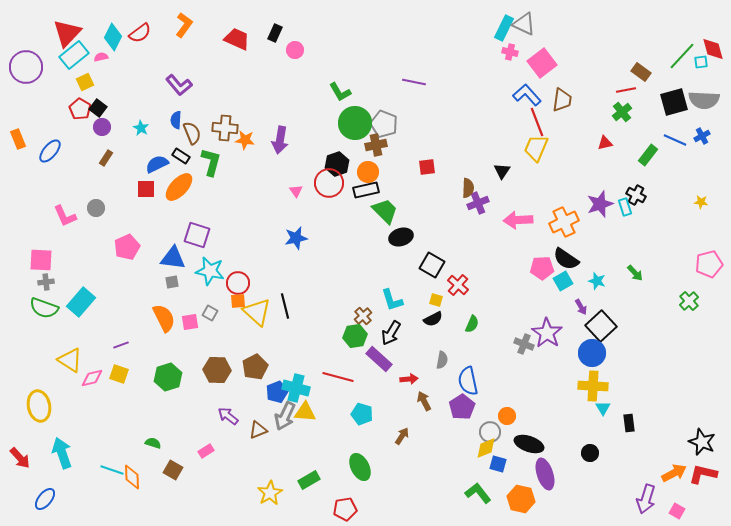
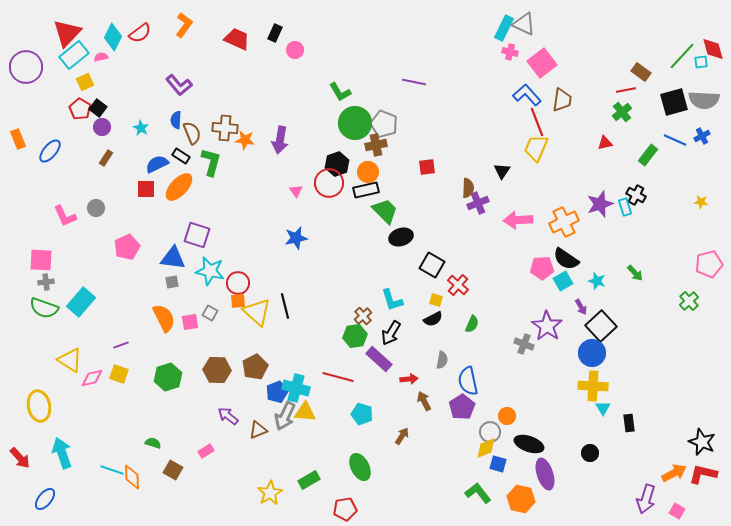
purple star at (547, 333): moved 7 px up
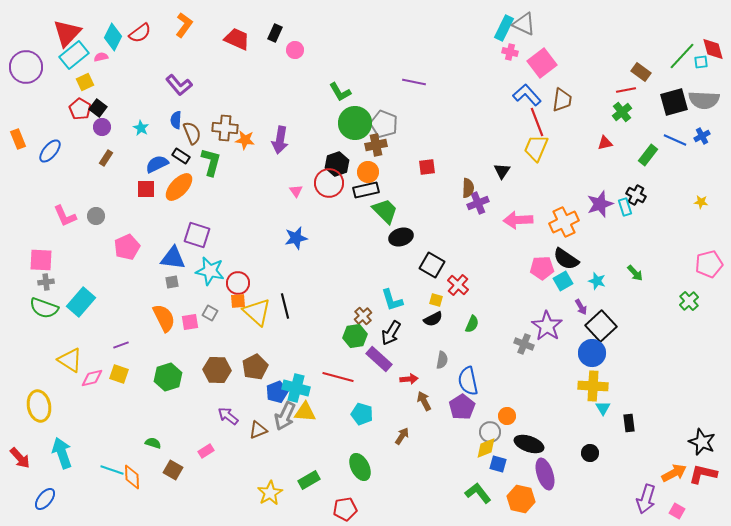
gray circle at (96, 208): moved 8 px down
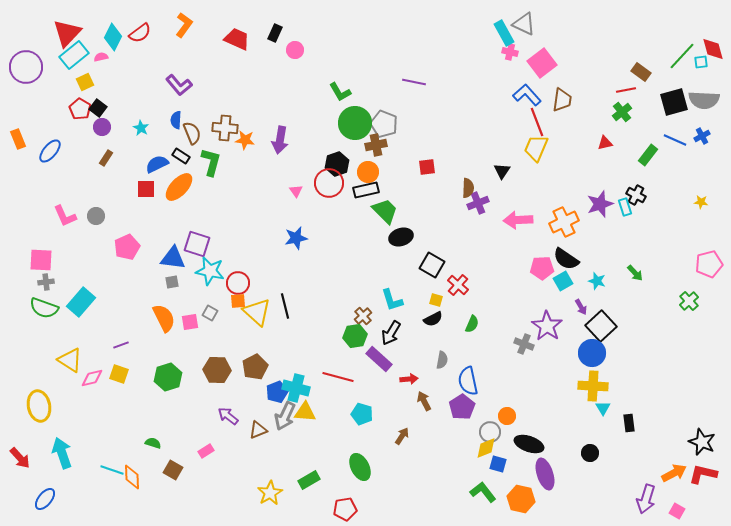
cyan rectangle at (504, 28): moved 5 px down; rotated 55 degrees counterclockwise
purple square at (197, 235): moved 9 px down
green L-shape at (478, 493): moved 5 px right, 1 px up
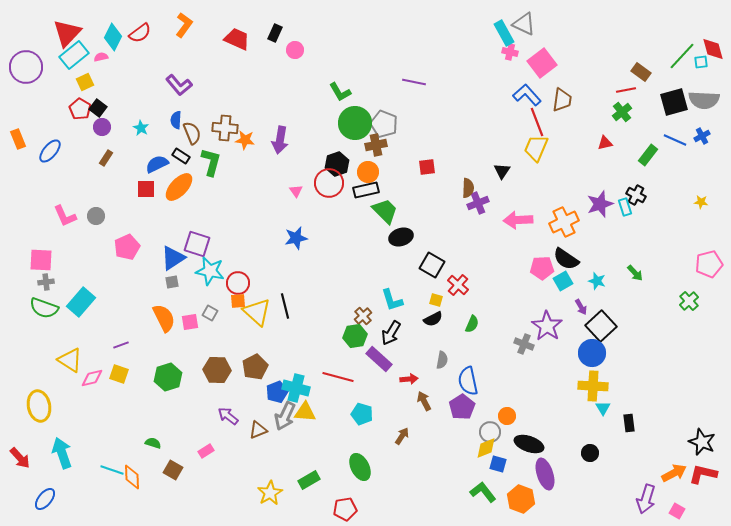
blue triangle at (173, 258): rotated 40 degrees counterclockwise
orange hexagon at (521, 499): rotated 8 degrees clockwise
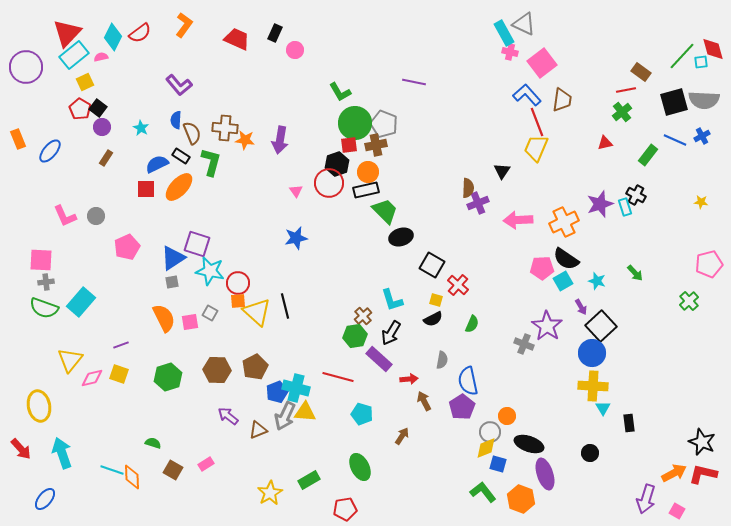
red square at (427, 167): moved 78 px left, 22 px up
yellow triangle at (70, 360): rotated 36 degrees clockwise
pink rectangle at (206, 451): moved 13 px down
red arrow at (20, 458): moved 1 px right, 9 px up
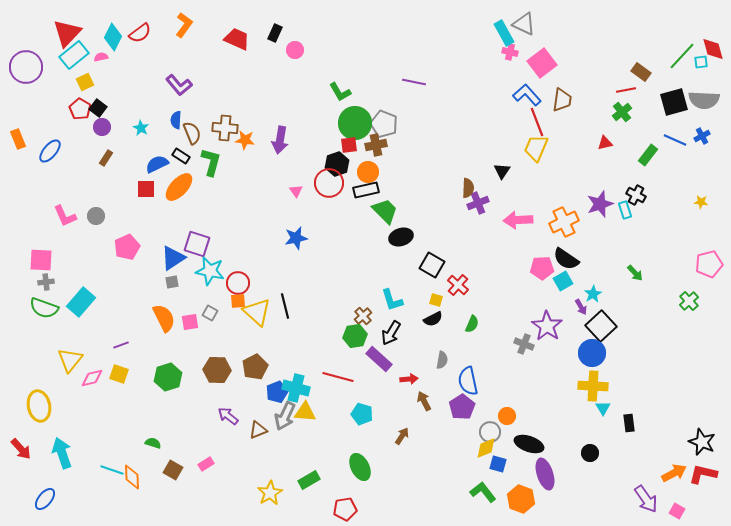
cyan rectangle at (625, 207): moved 3 px down
cyan star at (597, 281): moved 4 px left, 13 px down; rotated 24 degrees clockwise
purple arrow at (646, 499): rotated 52 degrees counterclockwise
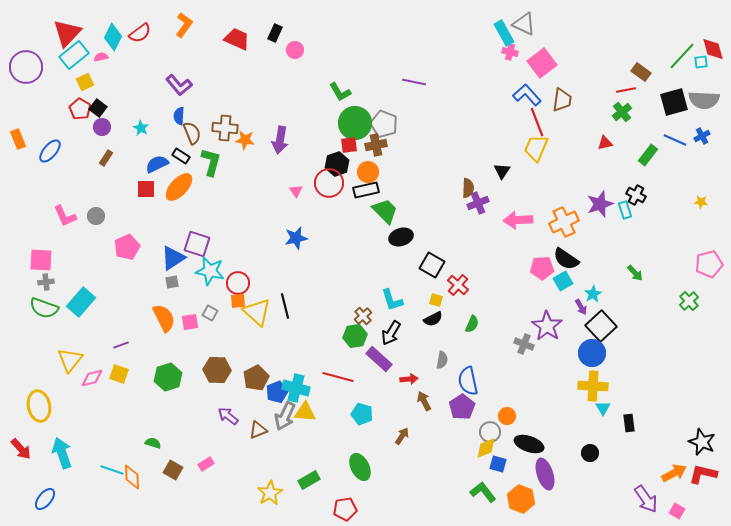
blue semicircle at (176, 120): moved 3 px right, 4 px up
brown pentagon at (255, 367): moved 1 px right, 11 px down
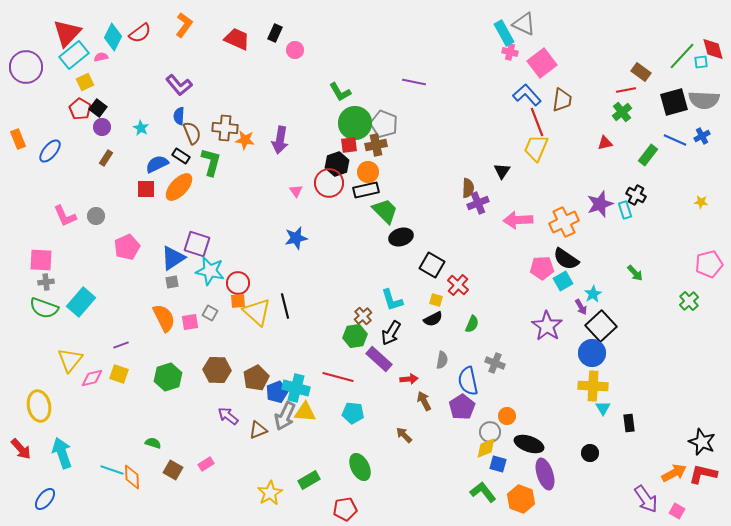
gray cross at (524, 344): moved 29 px left, 19 px down
cyan pentagon at (362, 414): moved 9 px left, 1 px up; rotated 10 degrees counterclockwise
brown arrow at (402, 436): moved 2 px right, 1 px up; rotated 78 degrees counterclockwise
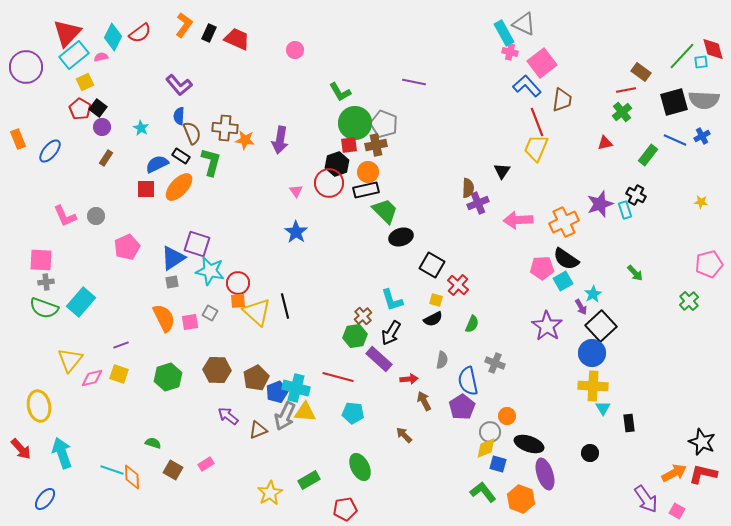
black rectangle at (275, 33): moved 66 px left
blue L-shape at (527, 95): moved 9 px up
blue star at (296, 238): moved 6 px up; rotated 25 degrees counterclockwise
